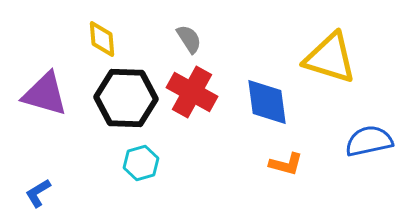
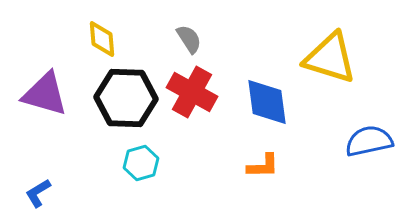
orange L-shape: moved 23 px left, 2 px down; rotated 16 degrees counterclockwise
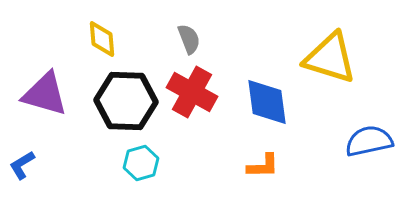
gray semicircle: rotated 12 degrees clockwise
black hexagon: moved 3 px down
blue L-shape: moved 16 px left, 28 px up
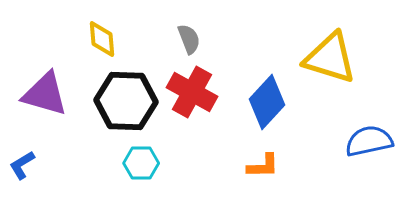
blue diamond: rotated 50 degrees clockwise
cyan hexagon: rotated 16 degrees clockwise
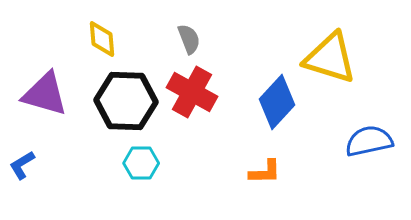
blue diamond: moved 10 px right
orange L-shape: moved 2 px right, 6 px down
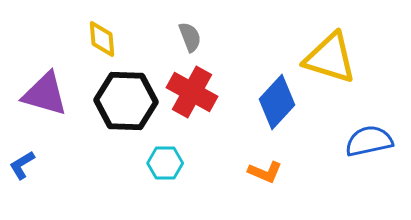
gray semicircle: moved 1 px right, 2 px up
cyan hexagon: moved 24 px right
orange L-shape: rotated 24 degrees clockwise
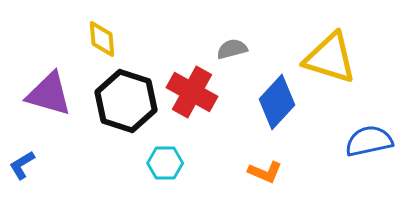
gray semicircle: moved 42 px right, 12 px down; rotated 84 degrees counterclockwise
purple triangle: moved 4 px right
black hexagon: rotated 16 degrees clockwise
